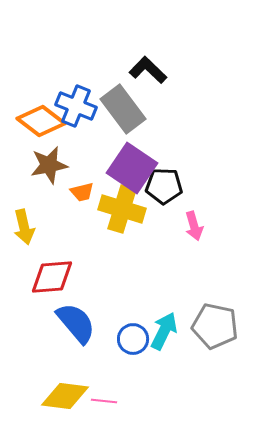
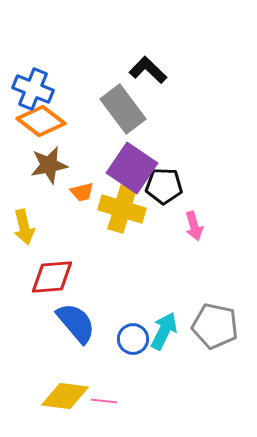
blue cross: moved 43 px left, 17 px up
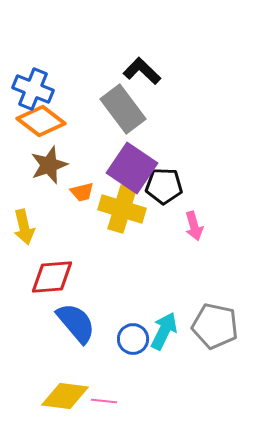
black L-shape: moved 6 px left, 1 px down
brown star: rotated 9 degrees counterclockwise
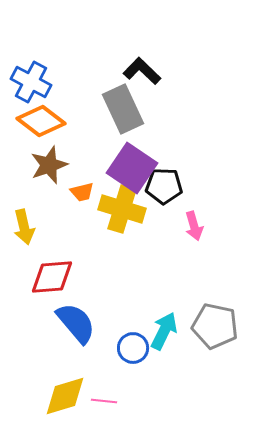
blue cross: moved 2 px left, 7 px up; rotated 6 degrees clockwise
gray rectangle: rotated 12 degrees clockwise
blue circle: moved 9 px down
yellow diamond: rotated 24 degrees counterclockwise
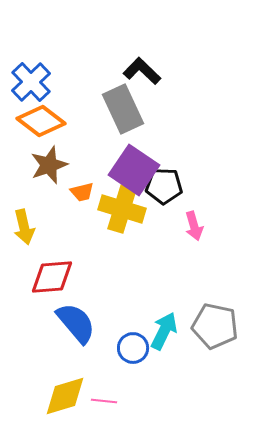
blue cross: rotated 18 degrees clockwise
purple square: moved 2 px right, 2 px down
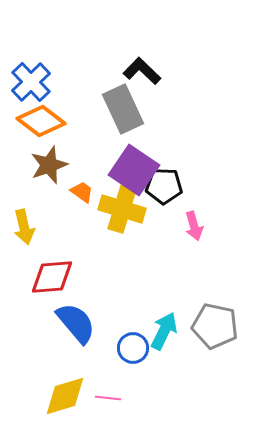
orange trapezoid: rotated 130 degrees counterclockwise
pink line: moved 4 px right, 3 px up
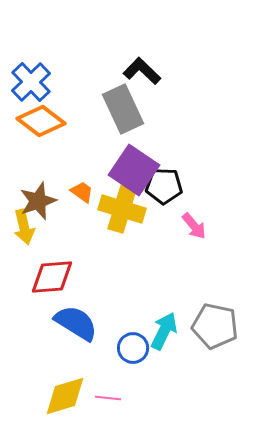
brown star: moved 11 px left, 36 px down
pink arrow: rotated 24 degrees counterclockwise
blue semicircle: rotated 18 degrees counterclockwise
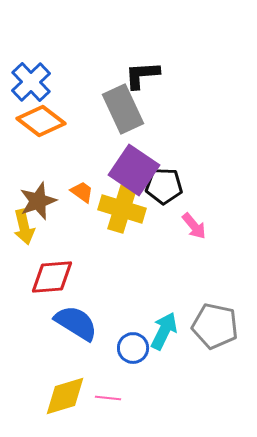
black L-shape: moved 4 px down; rotated 48 degrees counterclockwise
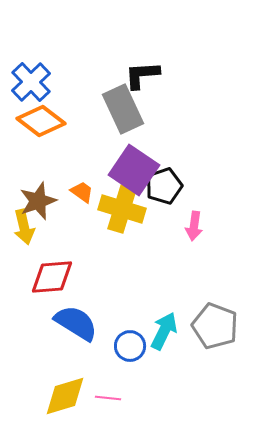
black pentagon: rotated 21 degrees counterclockwise
pink arrow: rotated 48 degrees clockwise
gray pentagon: rotated 9 degrees clockwise
blue circle: moved 3 px left, 2 px up
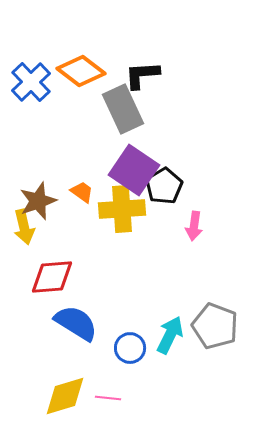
orange diamond: moved 40 px right, 50 px up
black pentagon: rotated 12 degrees counterclockwise
yellow cross: rotated 21 degrees counterclockwise
cyan arrow: moved 6 px right, 4 px down
blue circle: moved 2 px down
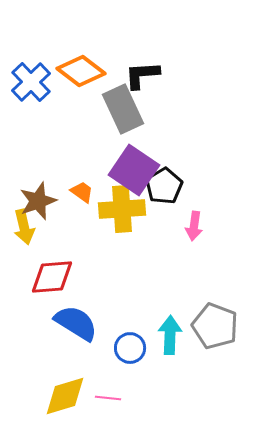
cyan arrow: rotated 24 degrees counterclockwise
